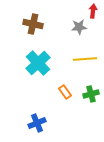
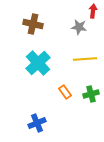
gray star: rotated 14 degrees clockwise
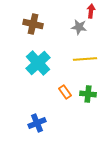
red arrow: moved 2 px left
green cross: moved 3 px left; rotated 21 degrees clockwise
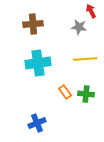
red arrow: rotated 32 degrees counterclockwise
brown cross: rotated 18 degrees counterclockwise
cyan cross: rotated 35 degrees clockwise
green cross: moved 2 px left
